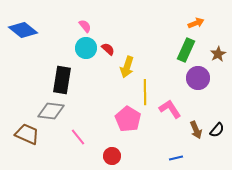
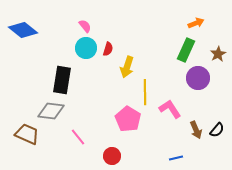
red semicircle: rotated 64 degrees clockwise
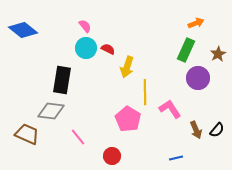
red semicircle: rotated 80 degrees counterclockwise
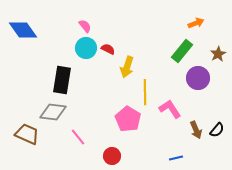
blue diamond: rotated 16 degrees clockwise
green rectangle: moved 4 px left, 1 px down; rotated 15 degrees clockwise
gray diamond: moved 2 px right, 1 px down
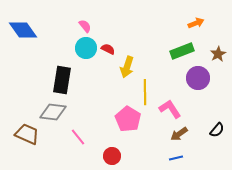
green rectangle: rotated 30 degrees clockwise
brown arrow: moved 17 px left, 4 px down; rotated 78 degrees clockwise
